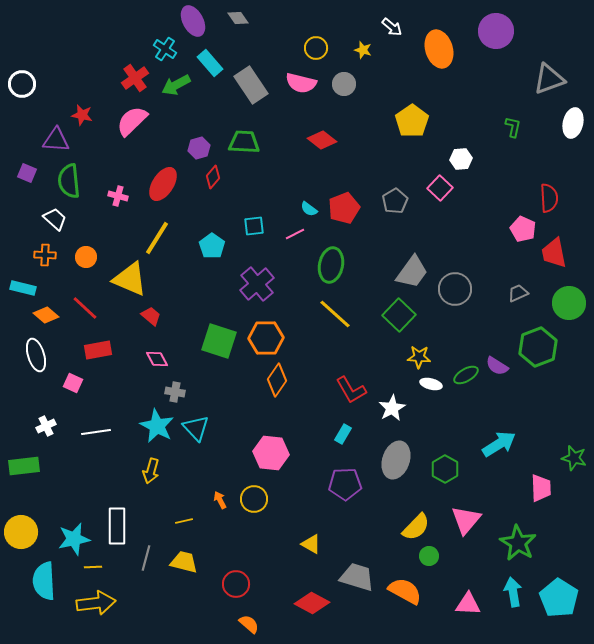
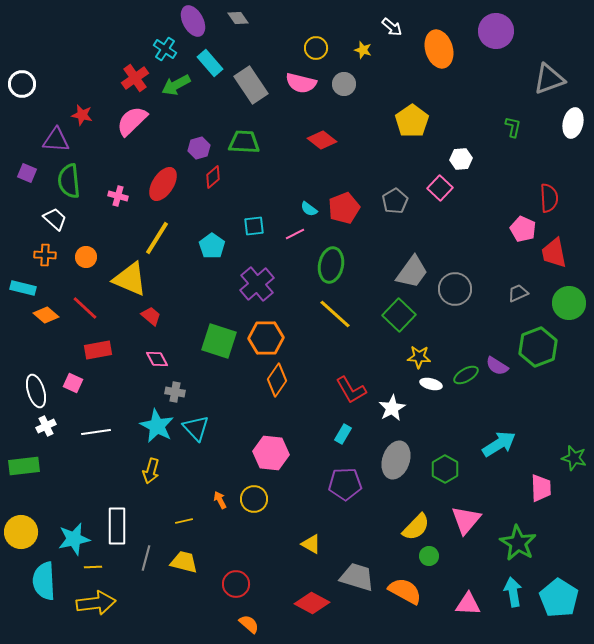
red diamond at (213, 177): rotated 10 degrees clockwise
white ellipse at (36, 355): moved 36 px down
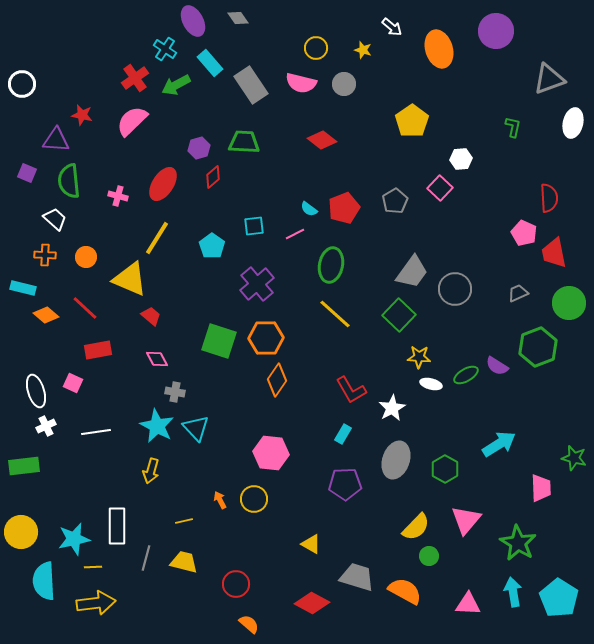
pink pentagon at (523, 229): moved 1 px right, 4 px down
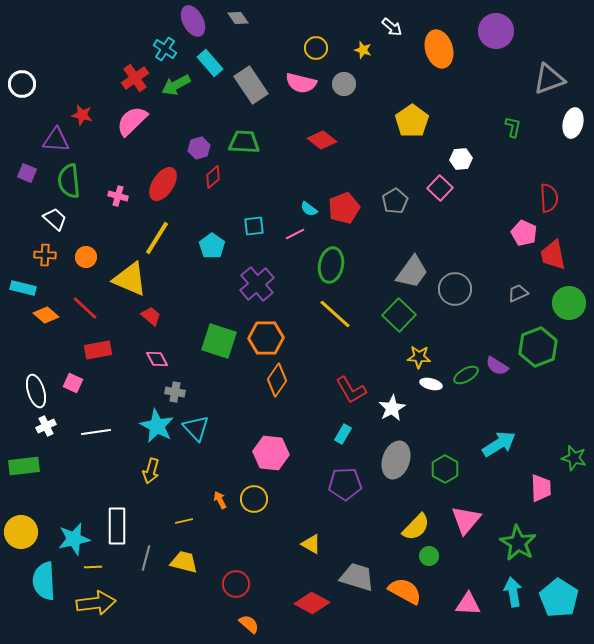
red trapezoid at (554, 253): moved 1 px left, 2 px down
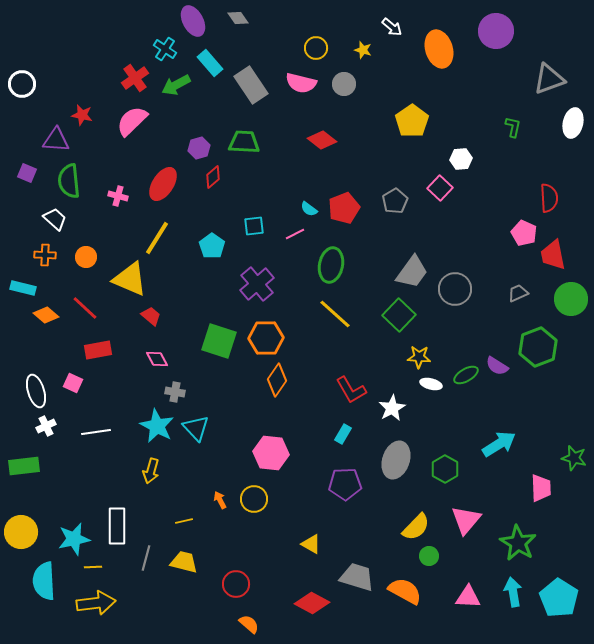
green circle at (569, 303): moved 2 px right, 4 px up
pink triangle at (468, 604): moved 7 px up
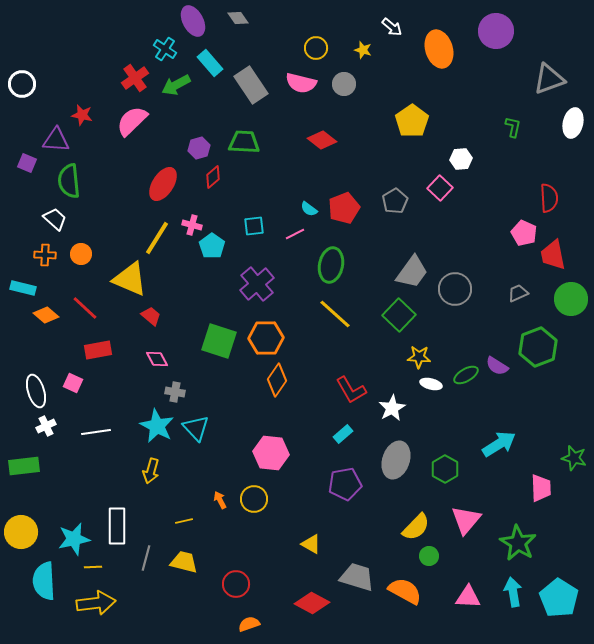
purple square at (27, 173): moved 10 px up
pink cross at (118, 196): moved 74 px right, 29 px down
orange circle at (86, 257): moved 5 px left, 3 px up
cyan rectangle at (343, 434): rotated 18 degrees clockwise
purple pentagon at (345, 484): rotated 8 degrees counterclockwise
orange semicircle at (249, 624): rotated 60 degrees counterclockwise
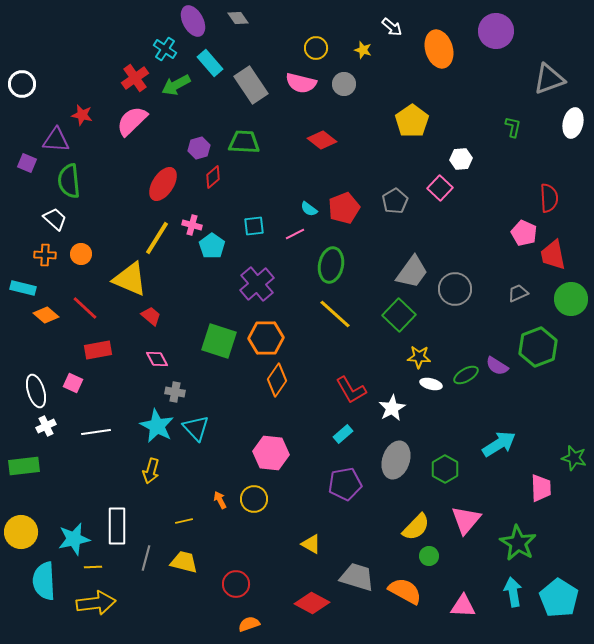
pink triangle at (468, 597): moved 5 px left, 9 px down
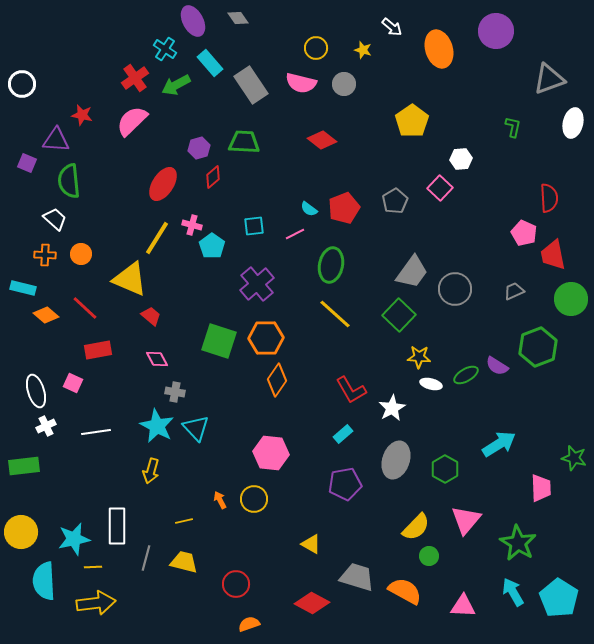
gray trapezoid at (518, 293): moved 4 px left, 2 px up
cyan arrow at (513, 592): rotated 20 degrees counterclockwise
